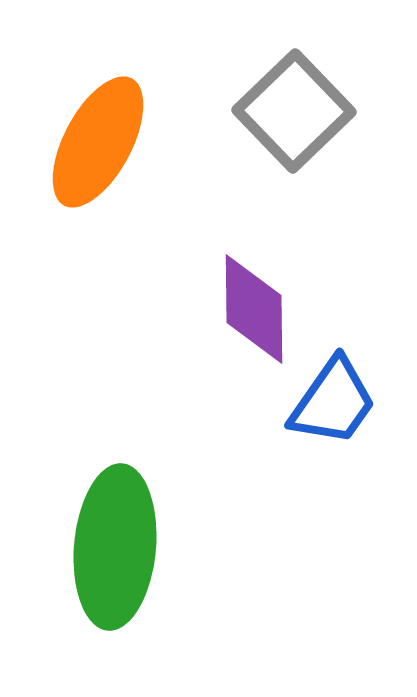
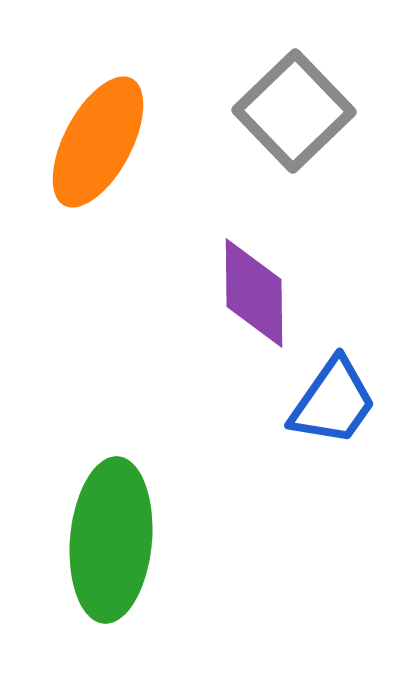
purple diamond: moved 16 px up
green ellipse: moved 4 px left, 7 px up
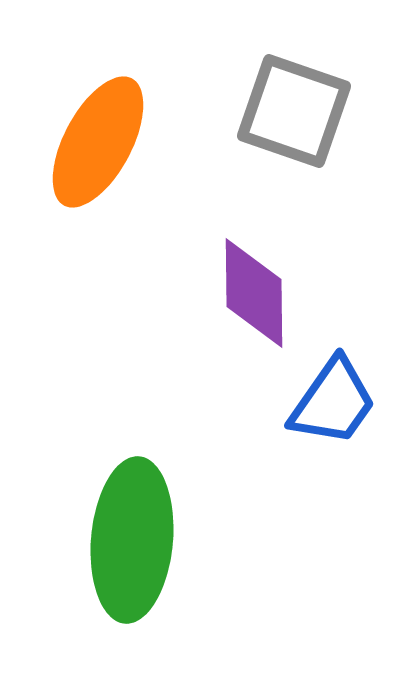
gray square: rotated 27 degrees counterclockwise
green ellipse: moved 21 px right
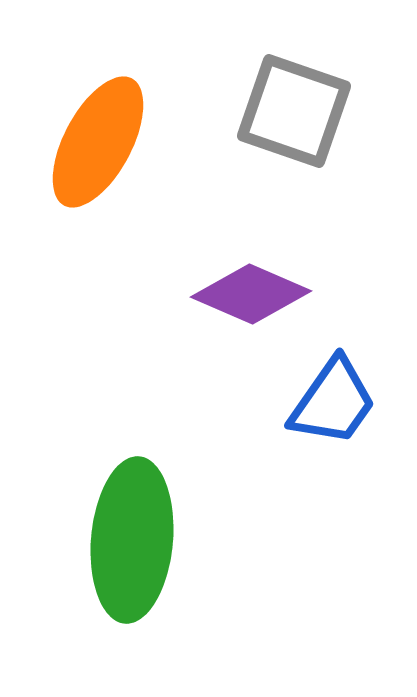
purple diamond: moved 3 px left, 1 px down; rotated 66 degrees counterclockwise
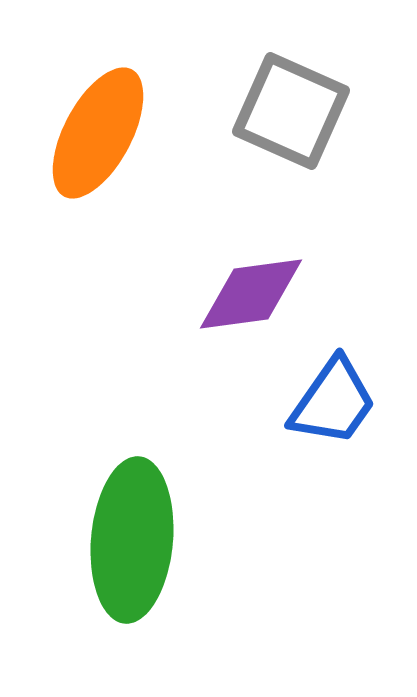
gray square: moved 3 px left; rotated 5 degrees clockwise
orange ellipse: moved 9 px up
purple diamond: rotated 31 degrees counterclockwise
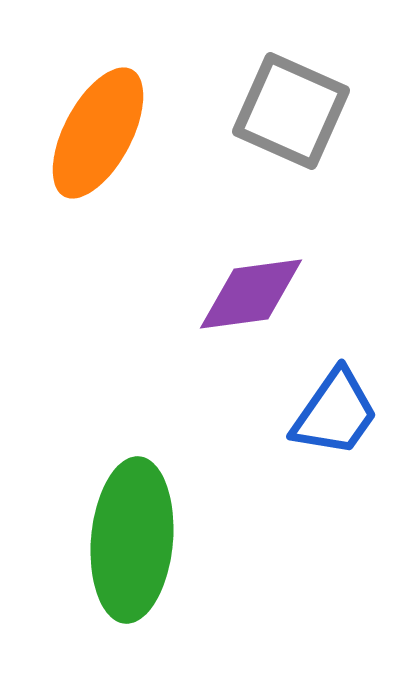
blue trapezoid: moved 2 px right, 11 px down
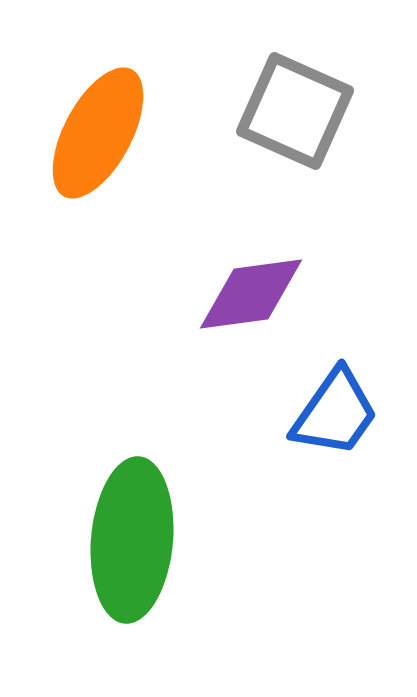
gray square: moved 4 px right
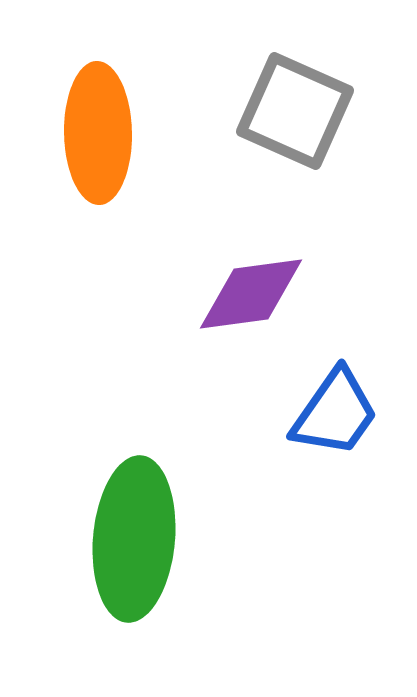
orange ellipse: rotated 29 degrees counterclockwise
green ellipse: moved 2 px right, 1 px up
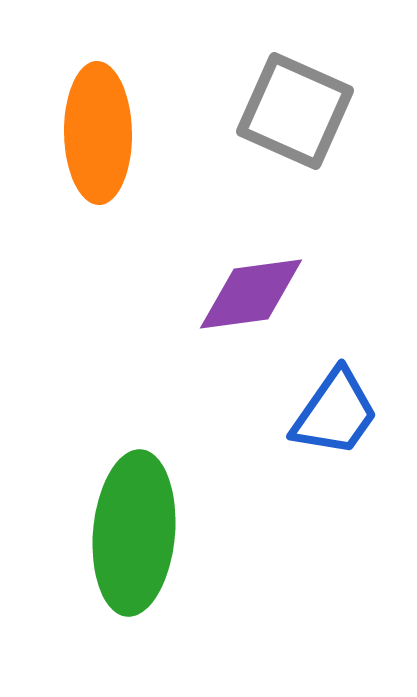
green ellipse: moved 6 px up
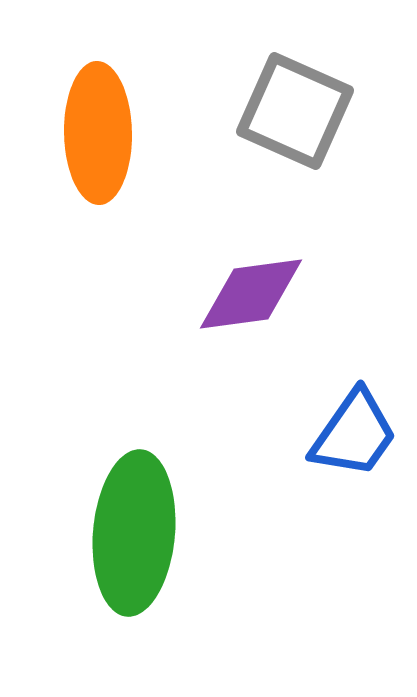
blue trapezoid: moved 19 px right, 21 px down
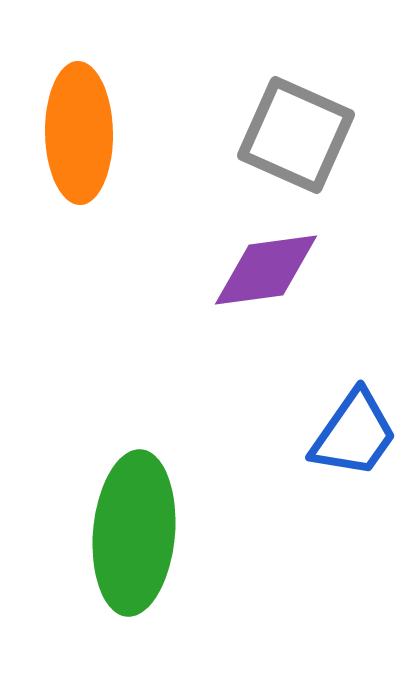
gray square: moved 1 px right, 24 px down
orange ellipse: moved 19 px left
purple diamond: moved 15 px right, 24 px up
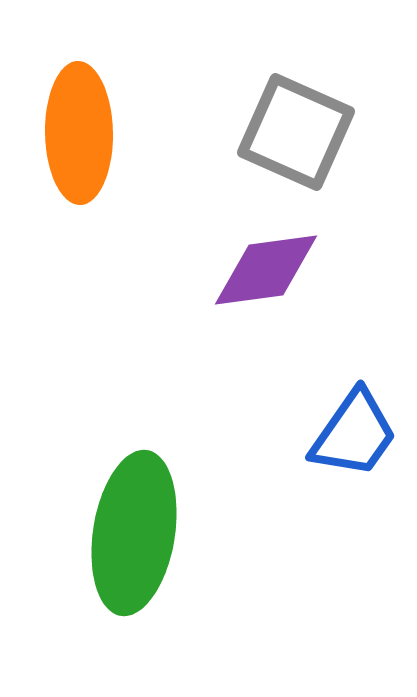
gray square: moved 3 px up
green ellipse: rotated 4 degrees clockwise
